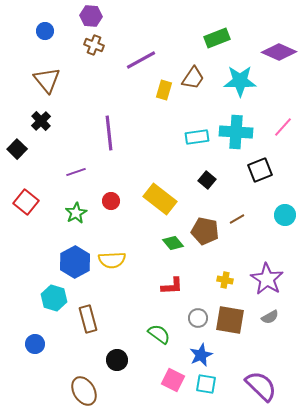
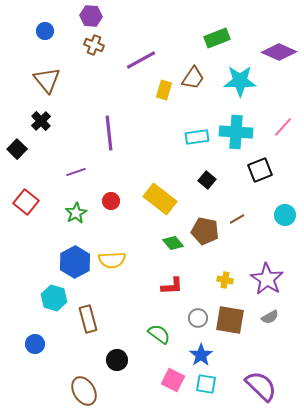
blue star at (201, 355): rotated 10 degrees counterclockwise
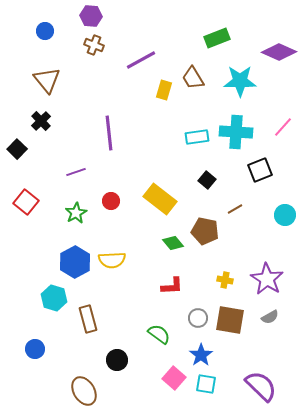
brown trapezoid at (193, 78): rotated 115 degrees clockwise
brown line at (237, 219): moved 2 px left, 10 px up
blue circle at (35, 344): moved 5 px down
pink square at (173, 380): moved 1 px right, 2 px up; rotated 15 degrees clockwise
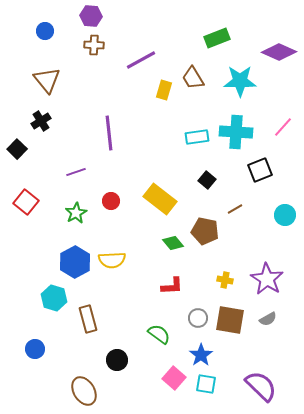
brown cross at (94, 45): rotated 18 degrees counterclockwise
black cross at (41, 121): rotated 12 degrees clockwise
gray semicircle at (270, 317): moved 2 px left, 2 px down
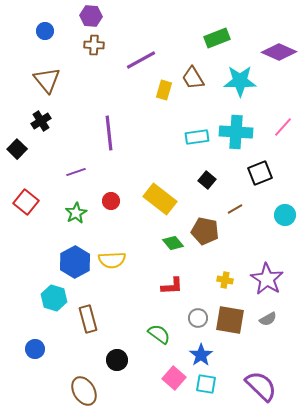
black square at (260, 170): moved 3 px down
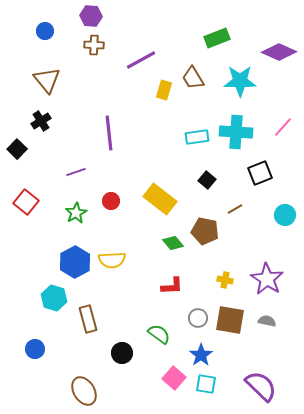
gray semicircle at (268, 319): moved 1 px left, 2 px down; rotated 138 degrees counterclockwise
black circle at (117, 360): moved 5 px right, 7 px up
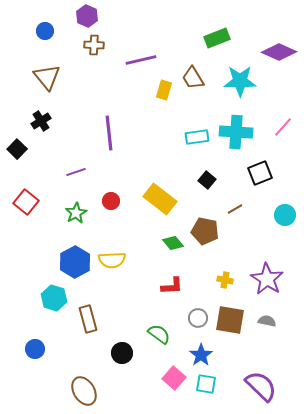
purple hexagon at (91, 16): moved 4 px left; rotated 20 degrees clockwise
purple line at (141, 60): rotated 16 degrees clockwise
brown triangle at (47, 80): moved 3 px up
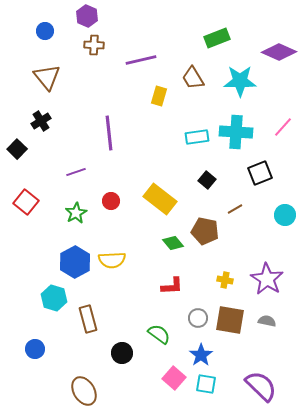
yellow rectangle at (164, 90): moved 5 px left, 6 px down
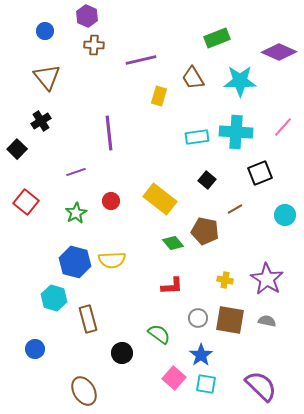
blue hexagon at (75, 262): rotated 16 degrees counterclockwise
